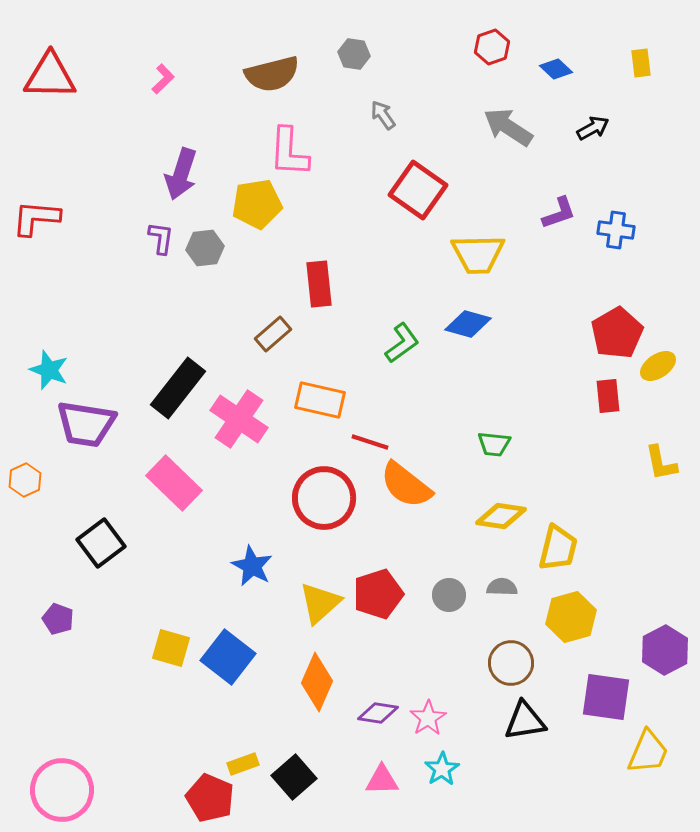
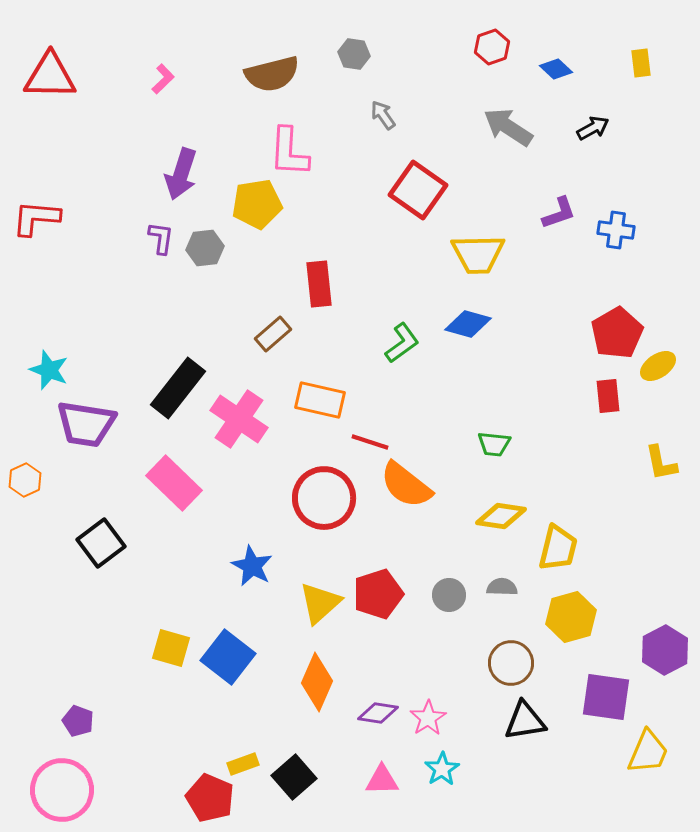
purple pentagon at (58, 619): moved 20 px right, 102 px down
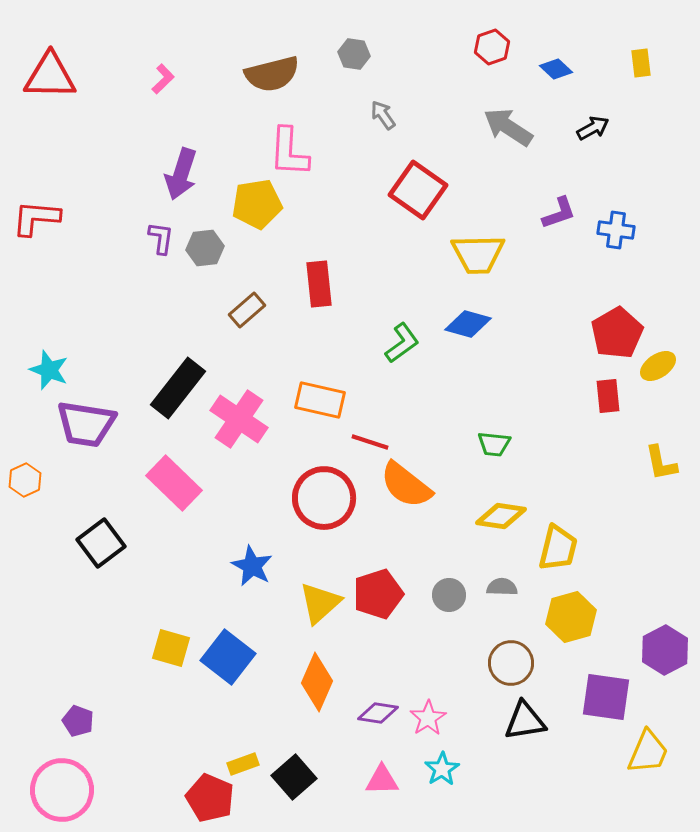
brown rectangle at (273, 334): moved 26 px left, 24 px up
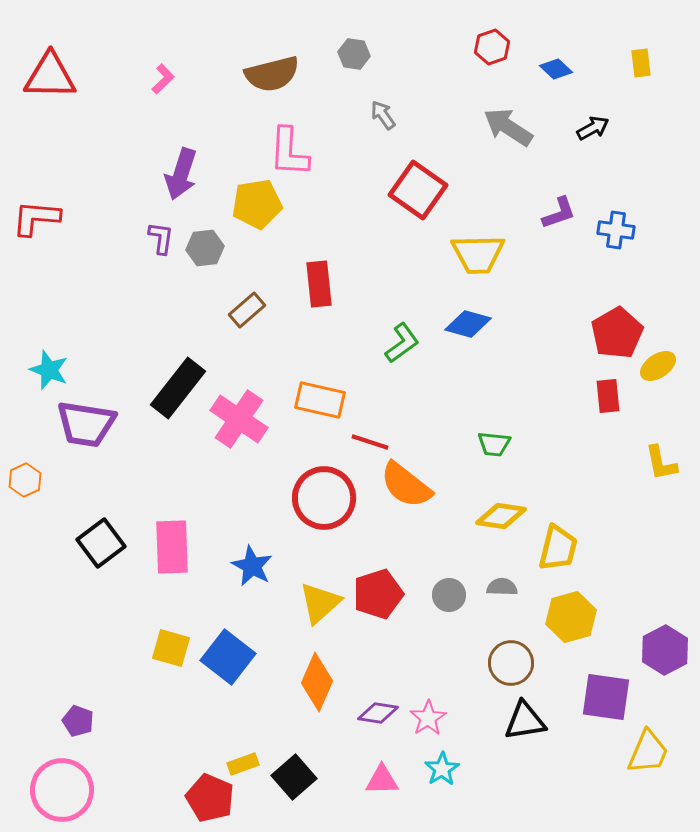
pink rectangle at (174, 483): moved 2 px left, 64 px down; rotated 44 degrees clockwise
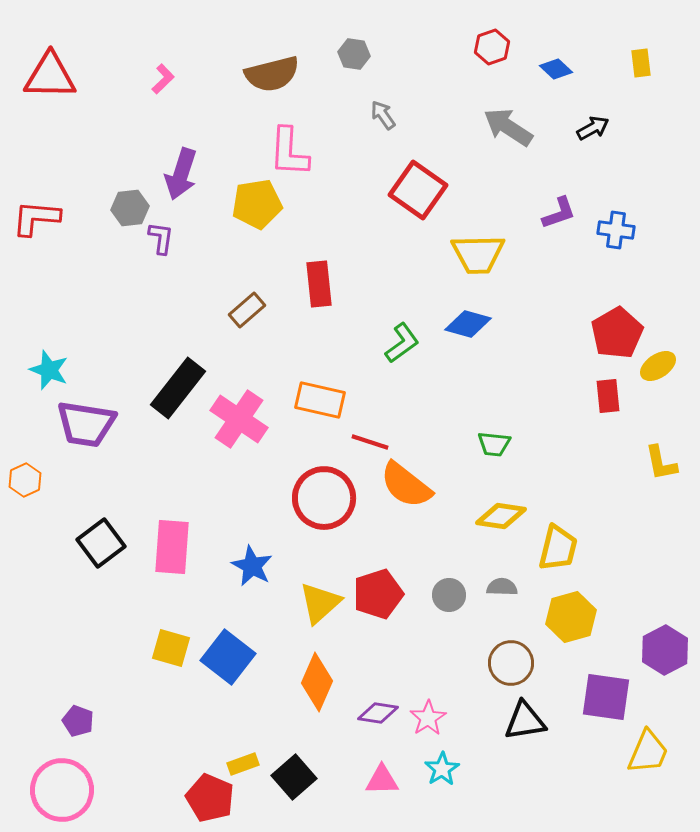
gray hexagon at (205, 248): moved 75 px left, 40 px up
pink rectangle at (172, 547): rotated 6 degrees clockwise
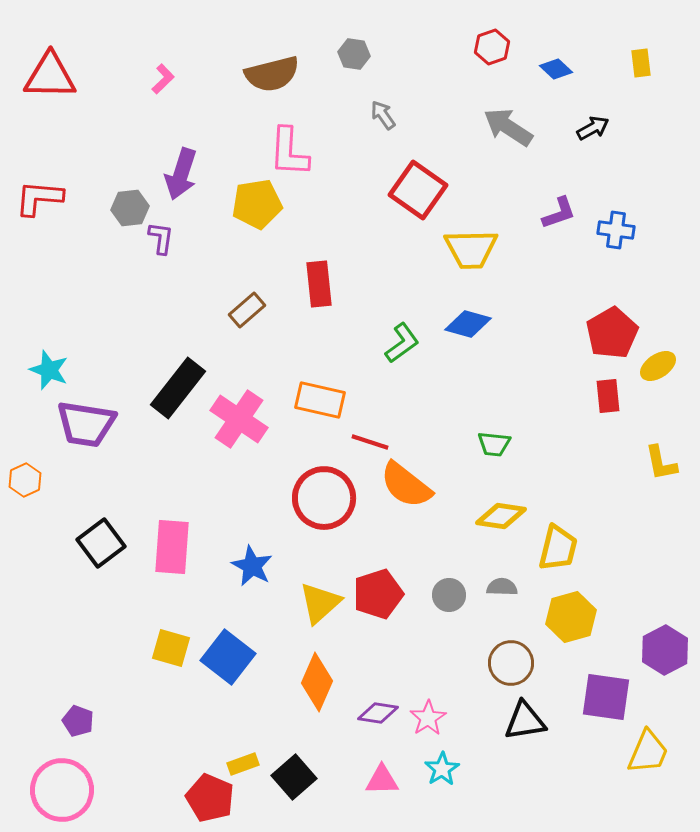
red L-shape at (36, 218): moved 3 px right, 20 px up
yellow trapezoid at (478, 254): moved 7 px left, 5 px up
red pentagon at (617, 333): moved 5 px left
